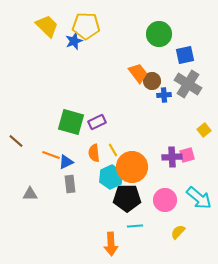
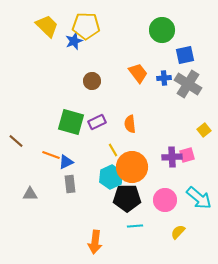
green circle: moved 3 px right, 4 px up
brown circle: moved 60 px left
blue cross: moved 17 px up
orange semicircle: moved 36 px right, 29 px up
orange arrow: moved 16 px left, 2 px up; rotated 10 degrees clockwise
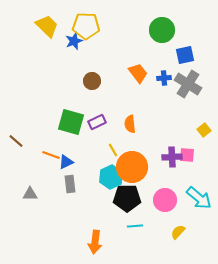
pink square: rotated 21 degrees clockwise
